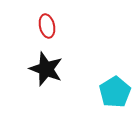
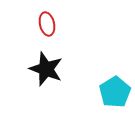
red ellipse: moved 2 px up
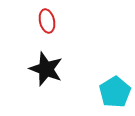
red ellipse: moved 3 px up
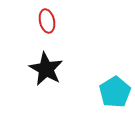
black star: rotated 8 degrees clockwise
